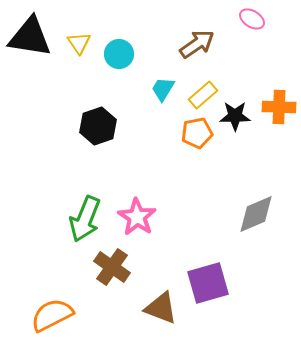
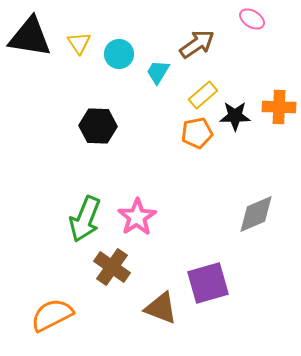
cyan trapezoid: moved 5 px left, 17 px up
black hexagon: rotated 21 degrees clockwise
pink star: rotated 6 degrees clockwise
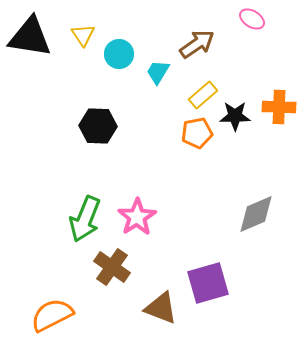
yellow triangle: moved 4 px right, 8 px up
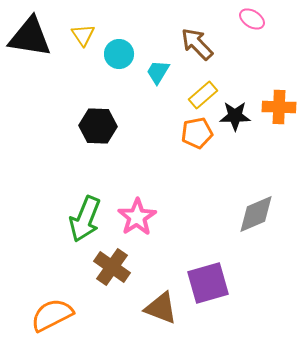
brown arrow: rotated 99 degrees counterclockwise
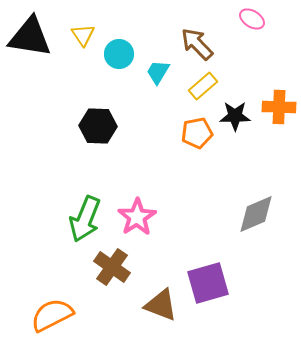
yellow rectangle: moved 9 px up
brown triangle: moved 3 px up
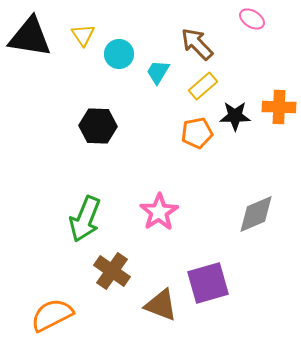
pink star: moved 22 px right, 5 px up
brown cross: moved 4 px down
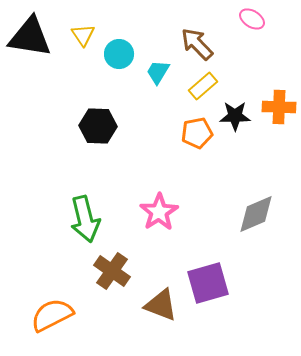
green arrow: rotated 36 degrees counterclockwise
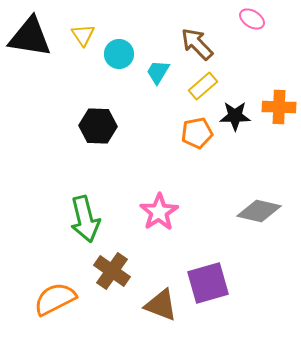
gray diamond: moved 3 px right, 3 px up; rotated 36 degrees clockwise
orange semicircle: moved 3 px right, 16 px up
